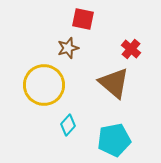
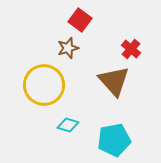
red square: moved 3 px left, 1 px down; rotated 25 degrees clockwise
brown triangle: moved 2 px up; rotated 8 degrees clockwise
cyan diamond: rotated 65 degrees clockwise
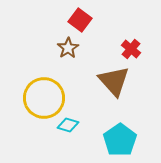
brown star: rotated 15 degrees counterclockwise
yellow circle: moved 13 px down
cyan pentagon: moved 6 px right; rotated 24 degrees counterclockwise
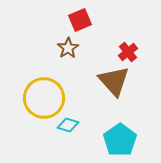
red square: rotated 30 degrees clockwise
red cross: moved 3 px left, 3 px down; rotated 12 degrees clockwise
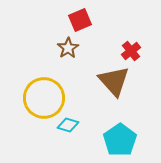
red cross: moved 3 px right, 1 px up
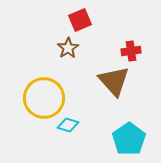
red cross: rotated 30 degrees clockwise
cyan pentagon: moved 9 px right, 1 px up
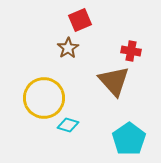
red cross: rotated 18 degrees clockwise
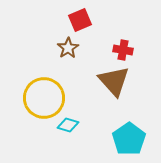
red cross: moved 8 px left, 1 px up
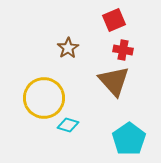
red square: moved 34 px right
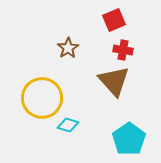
yellow circle: moved 2 px left
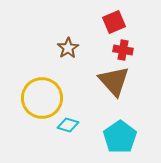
red square: moved 2 px down
cyan pentagon: moved 9 px left, 2 px up
